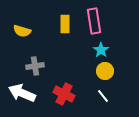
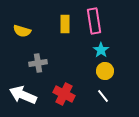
gray cross: moved 3 px right, 3 px up
white arrow: moved 1 px right, 2 px down
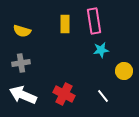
cyan star: rotated 28 degrees clockwise
gray cross: moved 17 px left
yellow circle: moved 19 px right
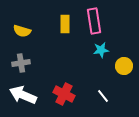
yellow circle: moved 5 px up
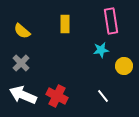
pink rectangle: moved 17 px right
yellow semicircle: rotated 24 degrees clockwise
gray cross: rotated 36 degrees counterclockwise
red cross: moved 7 px left, 2 px down
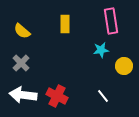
white arrow: rotated 16 degrees counterclockwise
